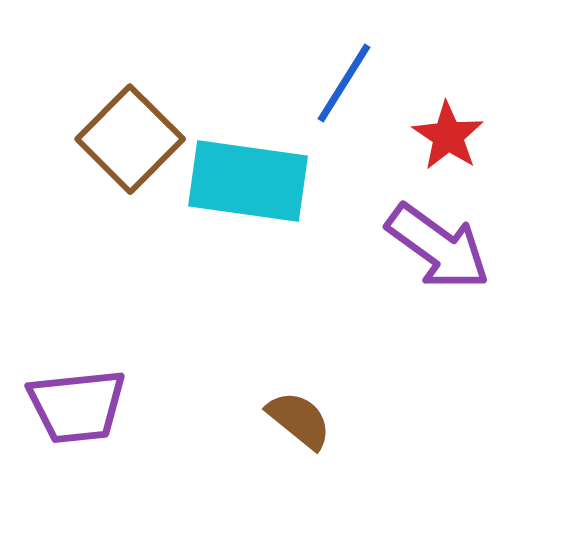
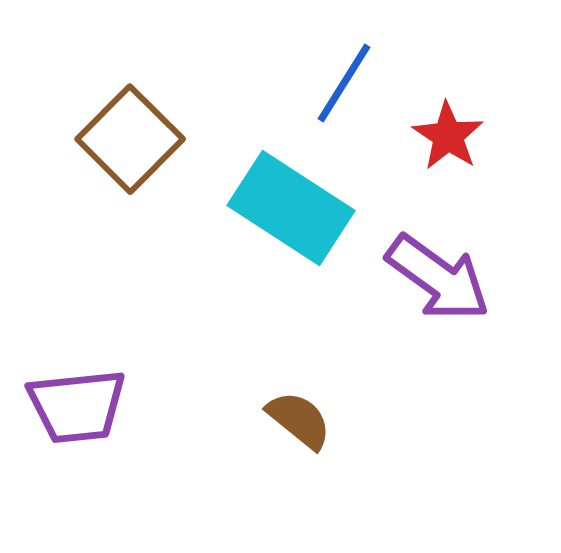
cyan rectangle: moved 43 px right, 27 px down; rotated 25 degrees clockwise
purple arrow: moved 31 px down
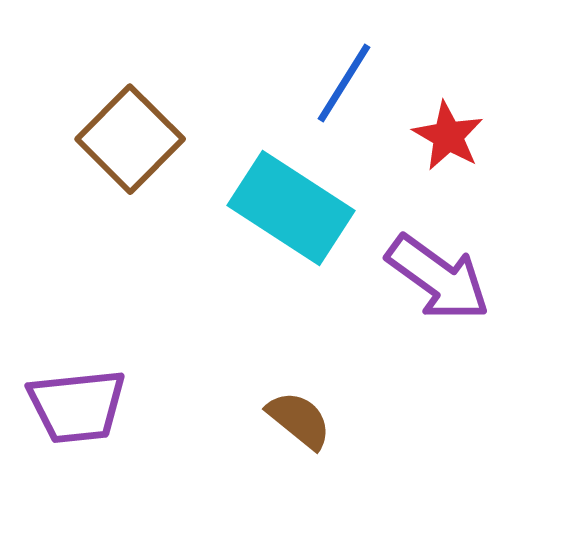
red star: rotated 4 degrees counterclockwise
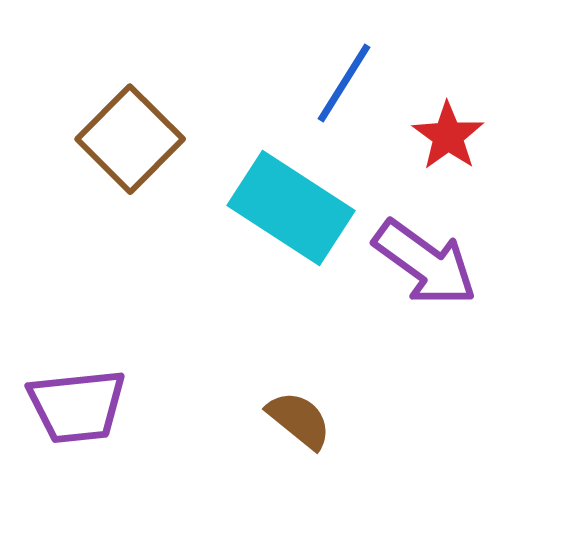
red star: rotated 6 degrees clockwise
purple arrow: moved 13 px left, 15 px up
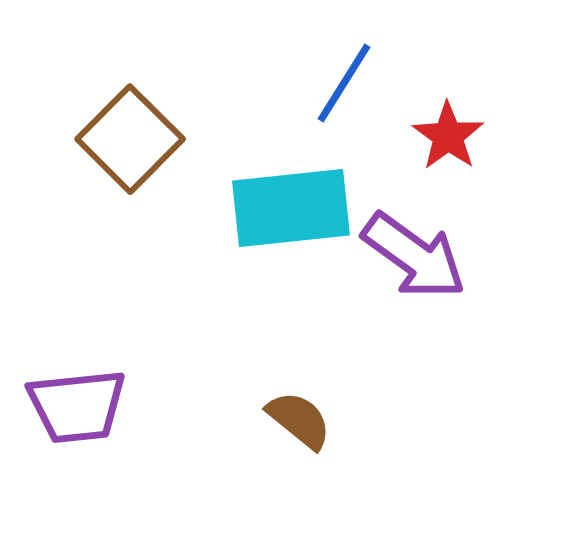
cyan rectangle: rotated 39 degrees counterclockwise
purple arrow: moved 11 px left, 7 px up
